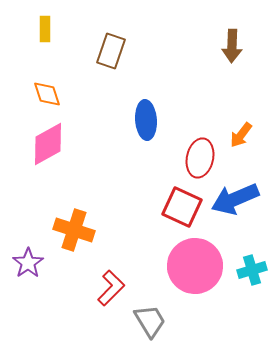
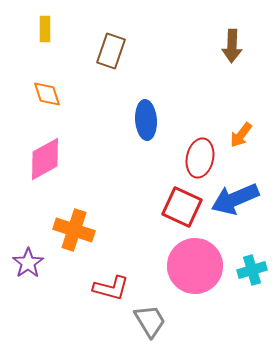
pink diamond: moved 3 px left, 15 px down
red L-shape: rotated 60 degrees clockwise
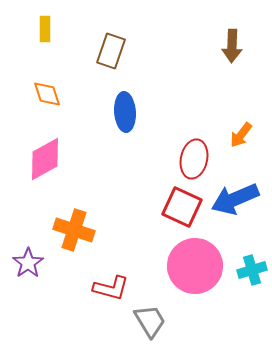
blue ellipse: moved 21 px left, 8 px up
red ellipse: moved 6 px left, 1 px down
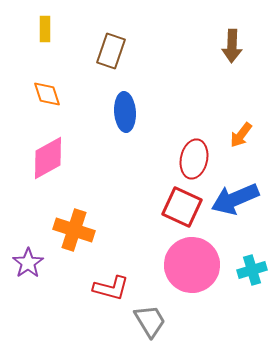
pink diamond: moved 3 px right, 1 px up
pink circle: moved 3 px left, 1 px up
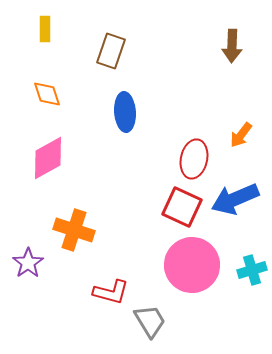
red L-shape: moved 4 px down
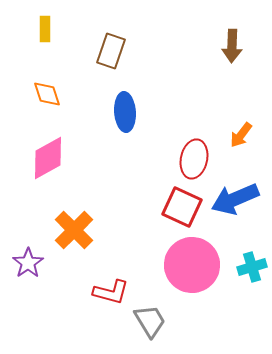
orange cross: rotated 27 degrees clockwise
cyan cross: moved 3 px up
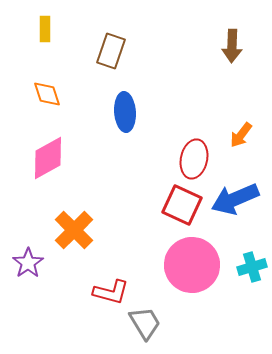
red square: moved 2 px up
gray trapezoid: moved 5 px left, 2 px down
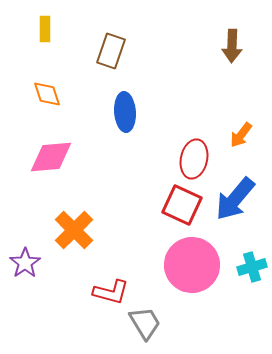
pink diamond: moved 3 px right, 1 px up; rotated 24 degrees clockwise
blue arrow: rotated 27 degrees counterclockwise
purple star: moved 3 px left
